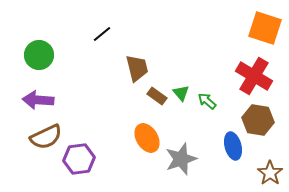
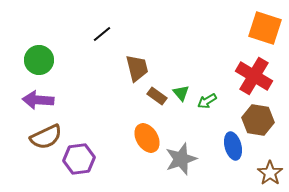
green circle: moved 5 px down
green arrow: rotated 72 degrees counterclockwise
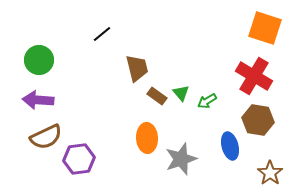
orange ellipse: rotated 28 degrees clockwise
blue ellipse: moved 3 px left
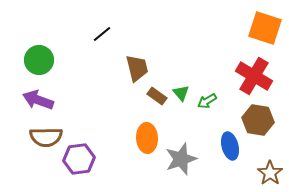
purple arrow: rotated 16 degrees clockwise
brown semicircle: rotated 24 degrees clockwise
